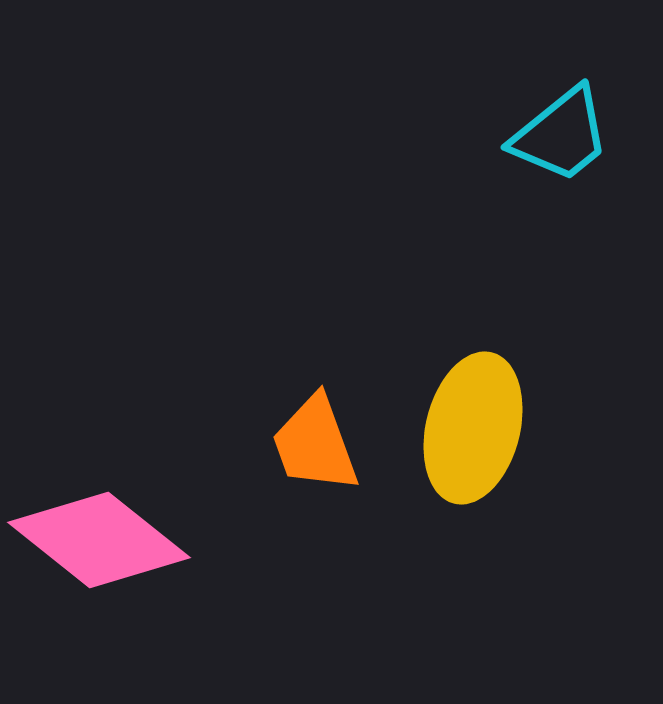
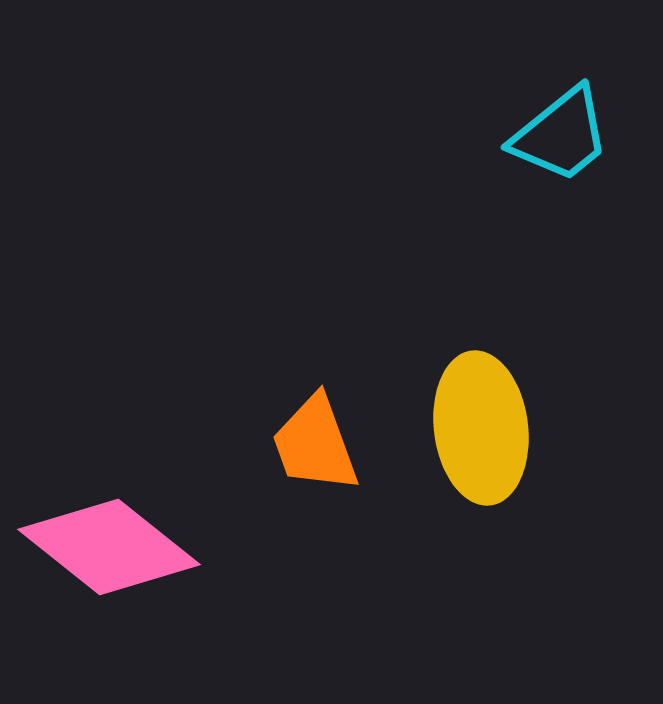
yellow ellipse: moved 8 px right; rotated 21 degrees counterclockwise
pink diamond: moved 10 px right, 7 px down
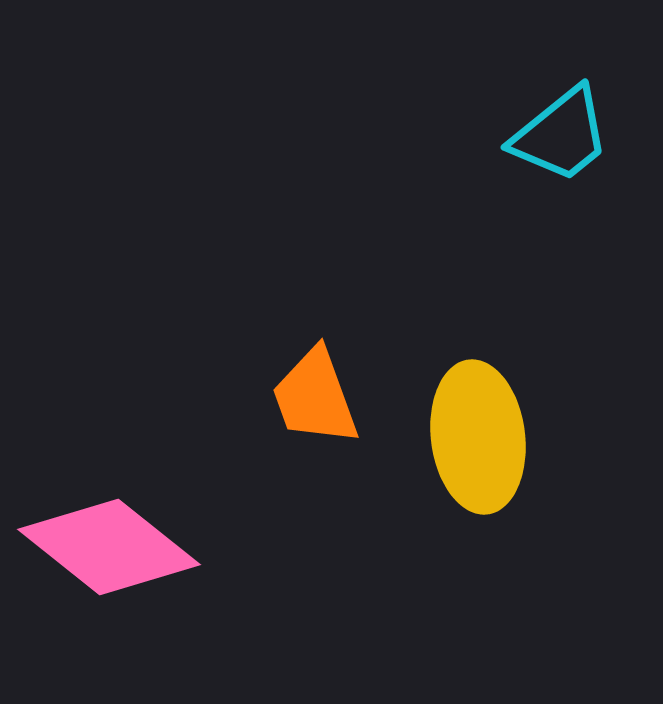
yellow ellipse: moved 3 px left, 9 px down
orange trapezoid: moved 47 px up
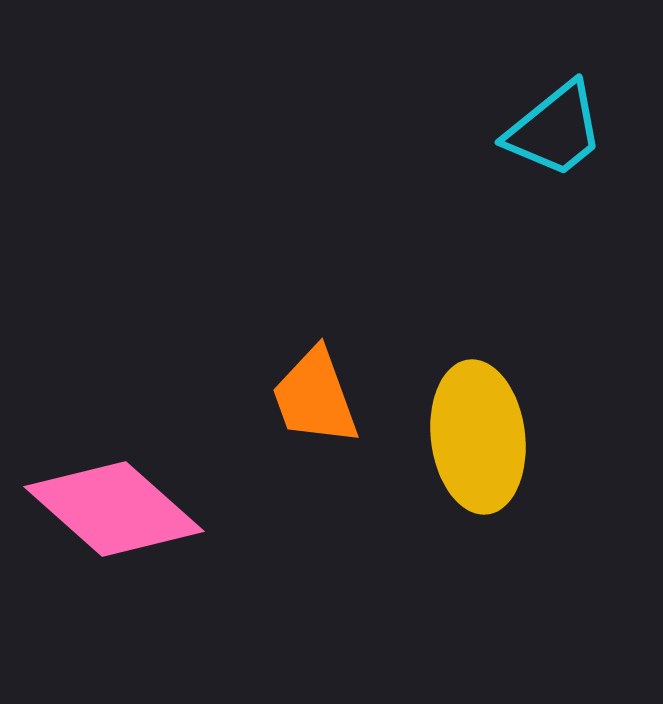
cyan trapezoid: moved 6 px left, 5 px up
pink diamond: moved 5 px right, 38 px up; rotated 3 degrees clockwise
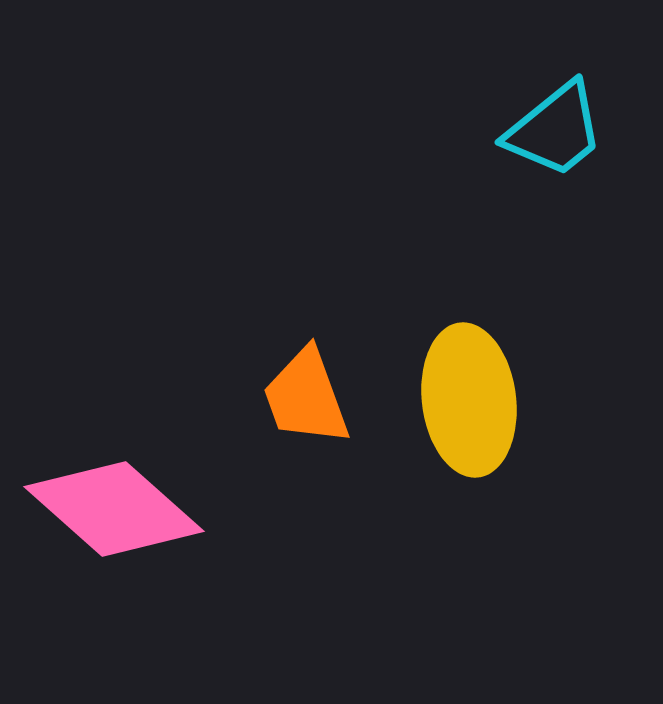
orange trapezoid: moved 9 px left
yellow ellipse: moved 9 px left, 37 px up
